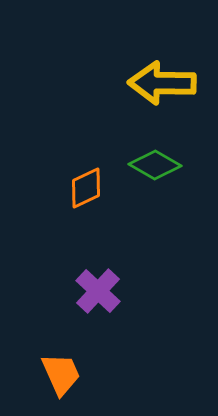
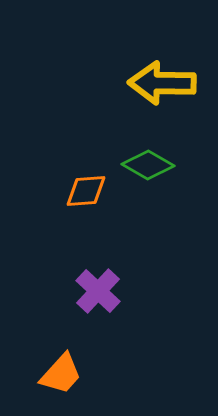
green diamond: moved 7 px left
orange diamond: moved 3 px down; rotated 21 degrees clockwise
orange trapezoid: rotated 66 degrees clockwise
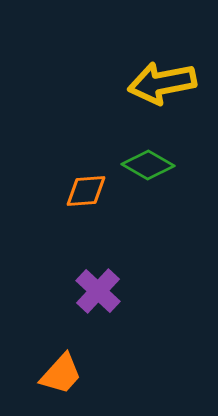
yellow arrow: rotated 12 degrees counterclockwise
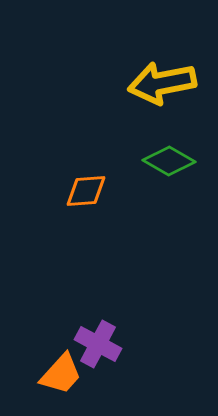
green diamond: moved 21 px right, 4 px up
purple cross: moved 53 px down; rotated 15 degrees counterclockwise
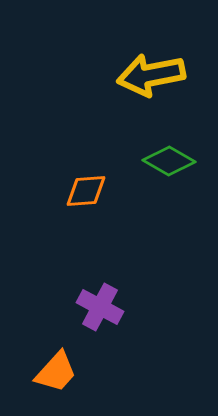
yellow arrow: moved 11 px left, 8 px up
purple cross: moved 2 px right, 37 px up
orange trapezoid: moved 5 px left, 2 px up
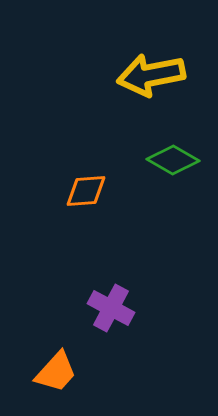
green diamond: moved 4 px right, 1 px up
purple cross: moved 11 px right, 1 px down
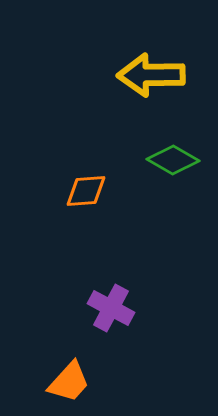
yellow arrow: rotated 10 degrees clockwise
orange trapezoid: moved 13 px right, 10 px down
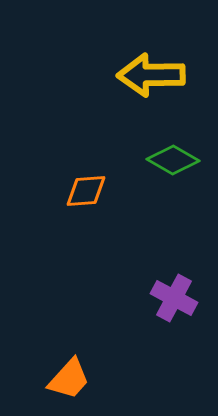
purple cross: moved 63 px right, 10 px up
orange trapezoid: moved 3 px up
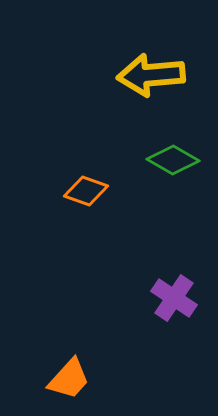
yellow arrow: rotated 4 degrees counterclockwise
orange diamond: rotated 24 degrees clockwise
purple cross: rotated 6 degrees clockwise
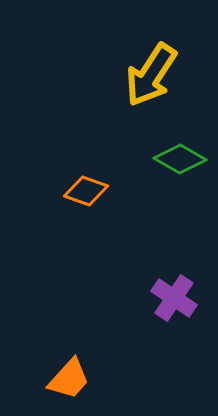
yellow arrow: rotated 52 degrees counterclockwise
green diamond: moved 7 px right, 1 px up
